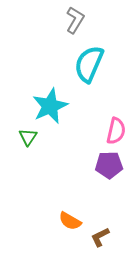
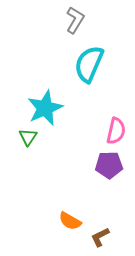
cyan star: moved 5 px left, 2 px down
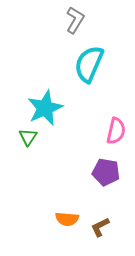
purple pentagon: moved 3 px left, 7 px down; rotated 12 degrees clockwise
orange semicircle: moved 3 px left, 2 px up; rotated 25 degrees counterclockwise
brown L-shape: moved 10 px up
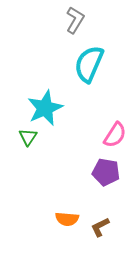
pink semicircle: moved 1 px left, 4 px down; rotated 20 degrees clockwise
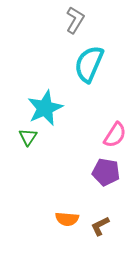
brown L-shape: moved 1 px up
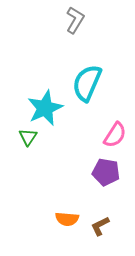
cyan semicircle: moved 2 px left, 19 px down
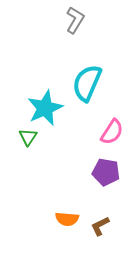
pink semicircle: moved 3 px left, 3 px up
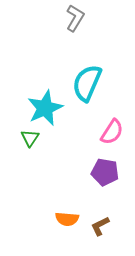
gray L-shape: moved 2 px up
green triangle: moved 2 px right, 1 px down
purple pentagon: moved 1 px left
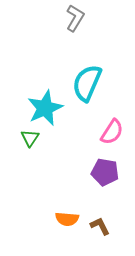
brown L-shape: rotated 90 degrees clockwise
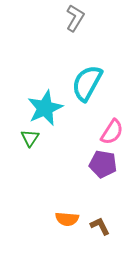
cyan semicircle: rotated 6 degrees clockwise
purple pentagon: moved 2 px left, 8 px up
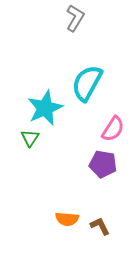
pink semicircle: moved 1 px right, 3 px up
